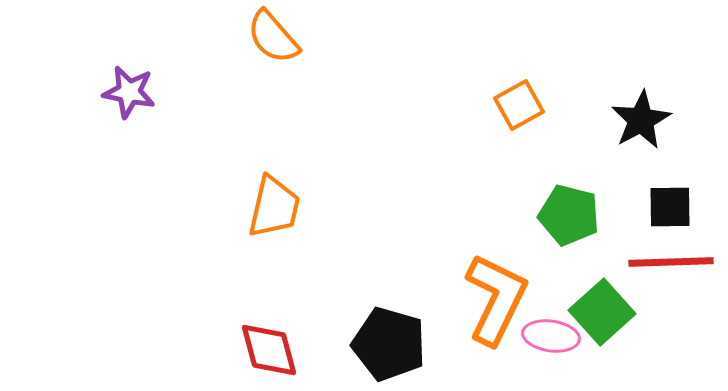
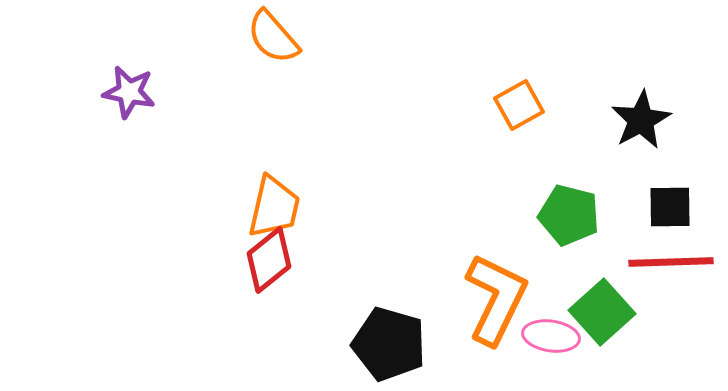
red diamond: moved 90 px up; rotated 66 degrees clockwise
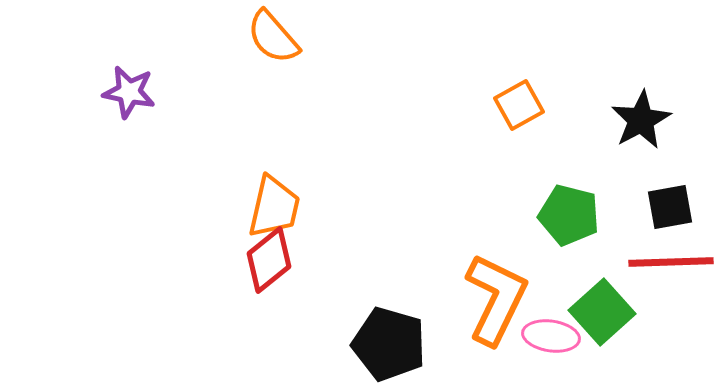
black square: rotated 9 degrees counterclockwise
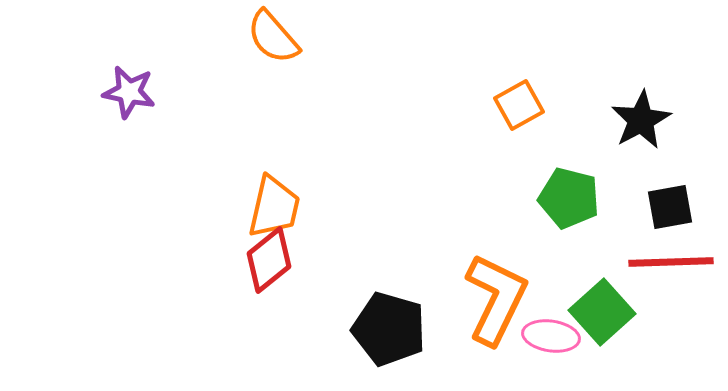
green pentagon: moved 17 px up
black pentagon: moved 15 px up
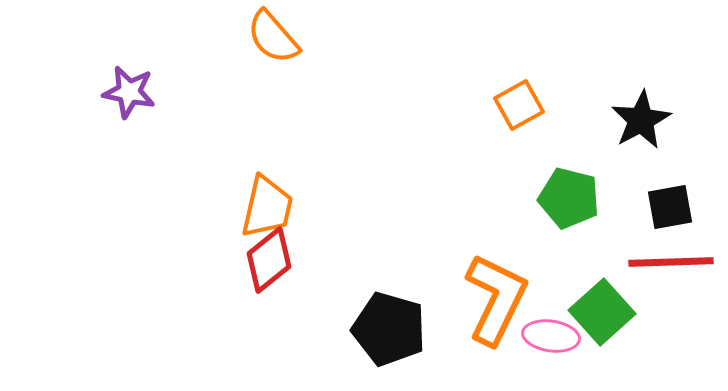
orange trapezoid: moved 7 px left
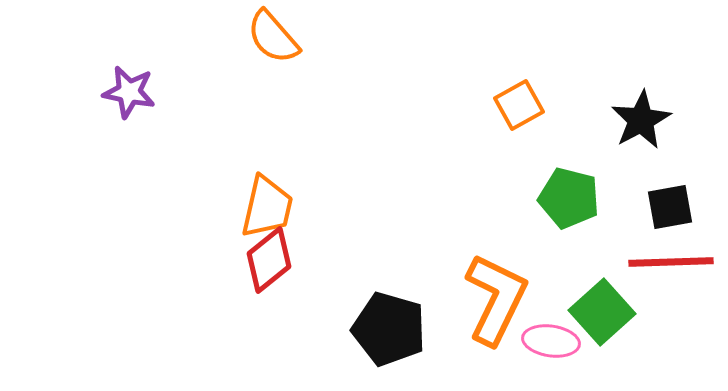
pink ellipse: moved 5 px down
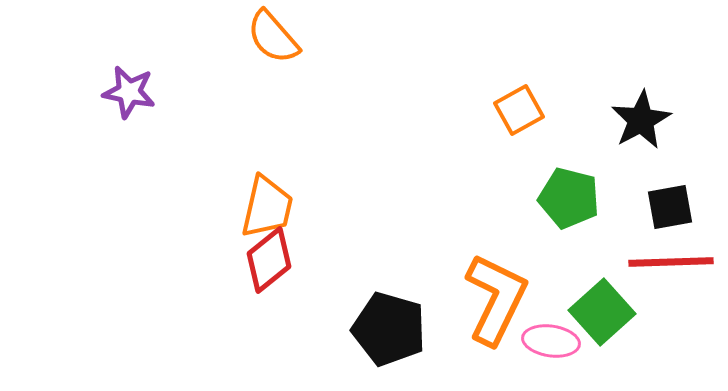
orange square: moved 5 px down
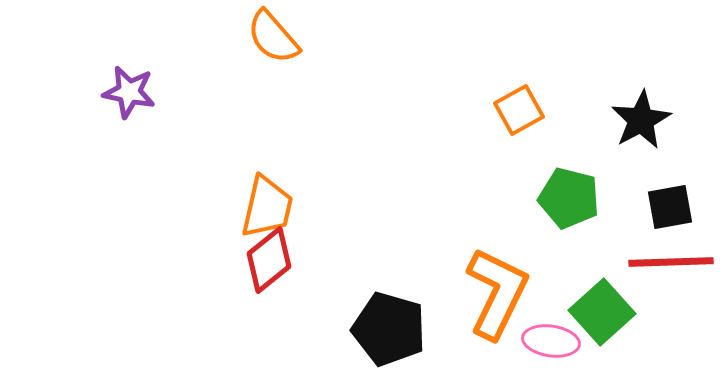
orange L-shape: moved 1 px right, 6 px up
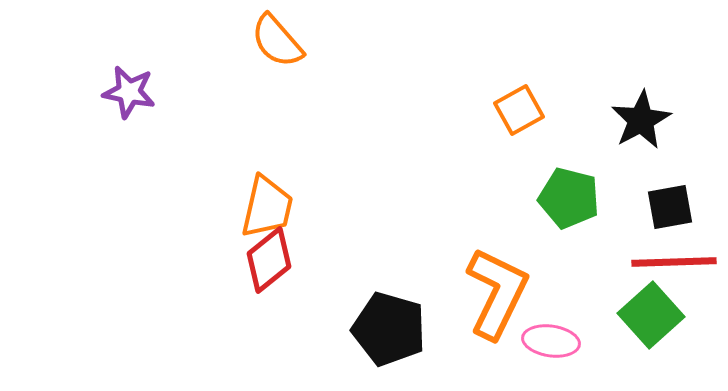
orange semicircle: moved 4 px right, 4 px down
red line: moved 3 px right
green square: moved 49 px right, 3 px down
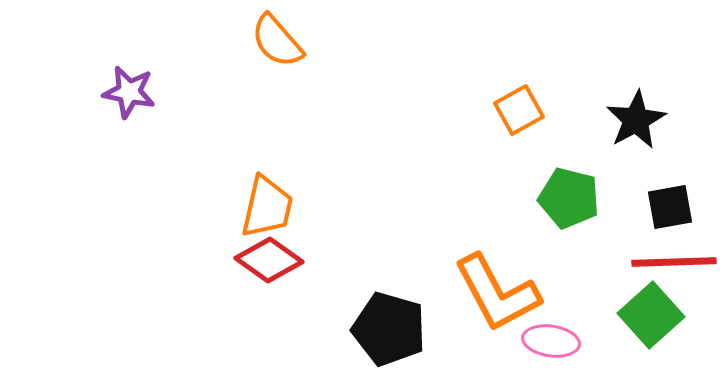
black star: moved 5 px left
red diamond: rotated 74 degrees clockwise
orange L-shape: rotated 126 degrees clockwise
